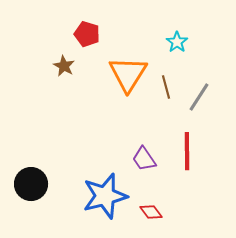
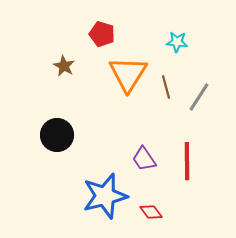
red pentagon: moved 15 px right
cyan star: rotated 30 degrees counterclockwise
red line: moved 10 px down
black circle: moved 26 px right, 49 px up
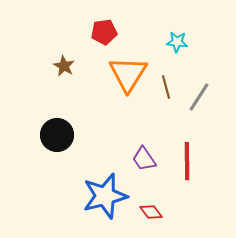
red pentagon: moved 2 px right, 2 px up; rotated 25 degrees counterclockwise
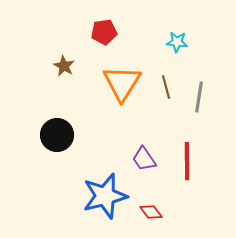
orange triangle: moved 6 px left, 9 px down
gray line: rotated 24 degrees counterclockwise
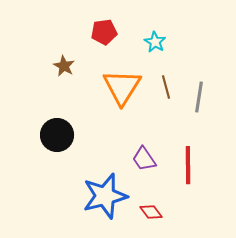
cyan star: moved 22 px left; rotated 25 degrees clockwise
orange triangle: moved 4 px down
red line: moved 1 px right, 4 px down
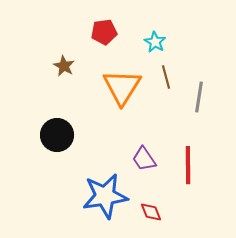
brown line: moved 10 px up
blue star: rotated 6 degrees clockwise
red diamond: rotated 15 degrees clockwise
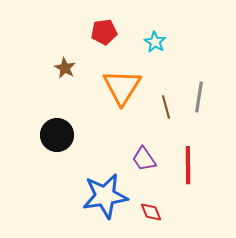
brown star: moved 1 px right, 2 px down
brown line: moved 30 px down
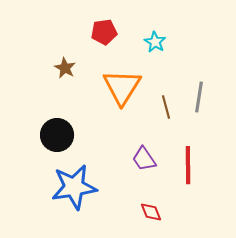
blue star: moved 31 px left, 9 px up
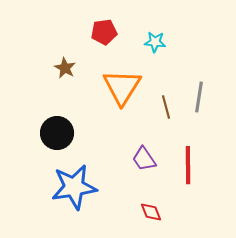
cyan star: rotated 25 degrees counterclockwise
black circle: moved 2 px up
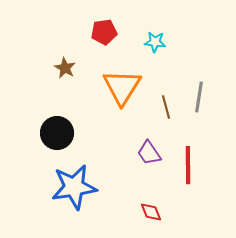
purple trapezoid: moved 5 px right, 6 px up
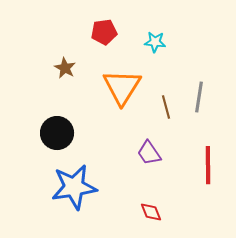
red line: moved 20 px right
